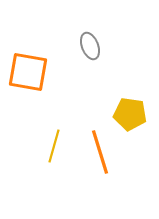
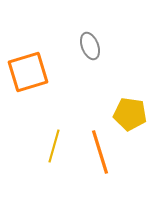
orange square: rotated 27 degrees counterclockwise
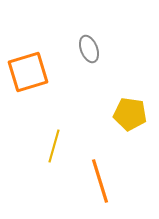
gray ellipse: moved 1 px left, 3 px down
orange line: moved 29 px down
